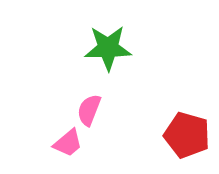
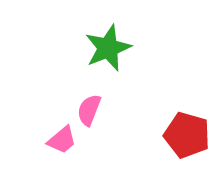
green star: rotated 21 degrees counterclockwise
pink trapezoid: moved 6 px left, 3 px up
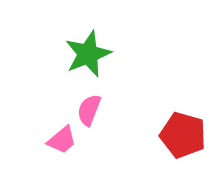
green star: moved 20 px left, 6 px down
red pentagon: moved 4 px left
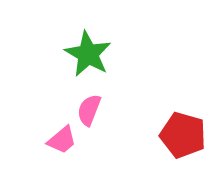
green star: rotated 21 degrees counterclockwise
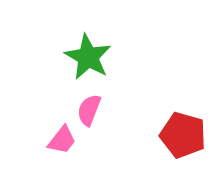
green star: moved 3 px down
pink trapezoid: rotated 12 degrees counterclockwise
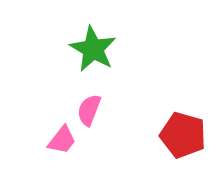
green star: moved 5 px right, 8 px up
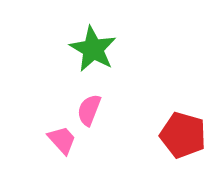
pink trapezoid: rotated 80 degrees counterclockwise
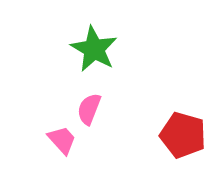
green star: moved 1 px right
pink semicircle: moved 1 px up
